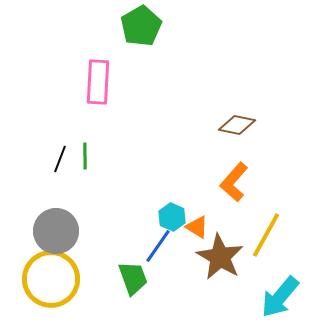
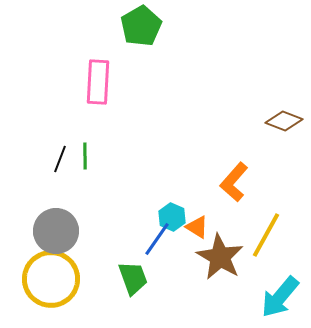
brown diamond: moved 47 px right, 4 px up; rotated 9 degrees clockwise
blue line: moved 1 px left, 7 px up
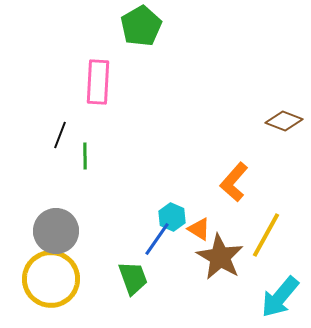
black line: moved 24 px up
orange triangle: moved 2 px right, 2 px down
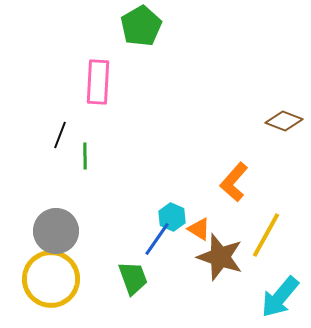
brown star: rotated 12 degrees counterclockwise
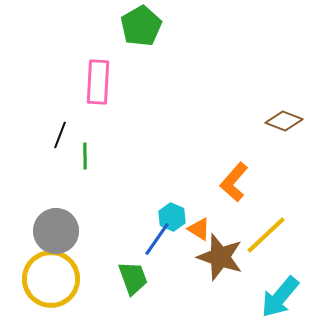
yellow line: rotated 18 degrees clockwise
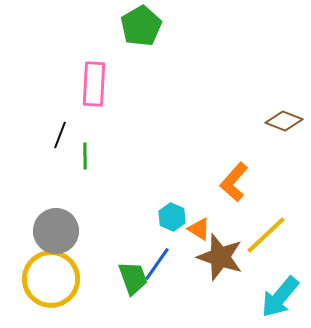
pink rectangle: moved 4 px left, 2 px down
blue line: moved 25 px down
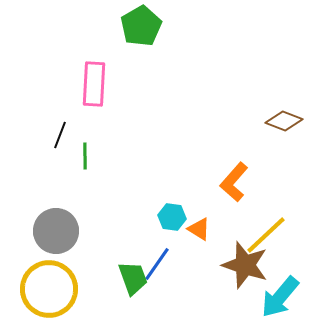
cyan hexagon: rotated 16 degrees counterclockwise
brown star: moved 25 px right, 8 px down
yellow circle: moved 2 px left, 10 px down
